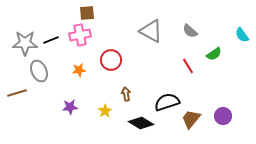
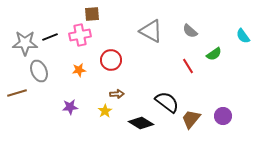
brown square: moved 5 px right, 1 px down
cyan semicircle: moved 1 px right, 1 px down
black line: moved 1 px left, 3 px up
brown arrow: moved 9 px left; rotated 96 degrees clockwise
black semicircle: rotated 55 degrees clockwise
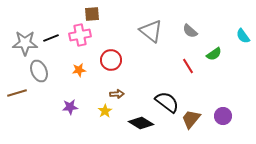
gray triangle: rotated 10 degrees clockwise
black line: moved 1 px right, 1 px down
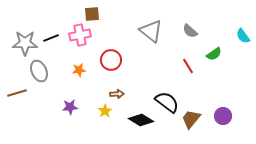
black diamond: moved 3 px up
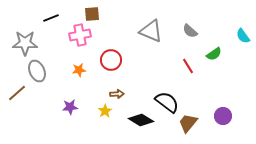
gray triangle: rotated 15 degrees counterclockwise
black line: moved 20 px up
gray ellipse: moved 2 px left
brown line: rotated 24 degrees counterclockwise
brown trapezoid: moved 3 px left, 4 px down
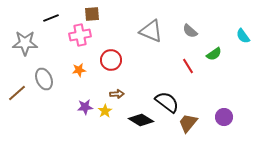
gray ellipse: moved 7 px right, 8 px down
purple star: moved 15 px right
purple circle: moved 1 px right, 1 px down
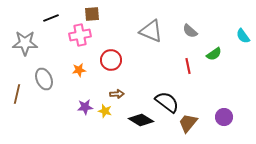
red line: rotated 21 degrees clockwise
brown line: moved 1 px down; rotated 36 degrees counterclockwise
yellow star: rotated 24 degrees counterclockwise
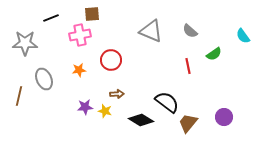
brown line: moved 2 px right, 2 px down
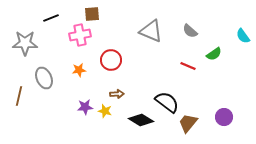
red line: rotated 56 degrees counterclockwise
gray ellipse: moved 1 px up
